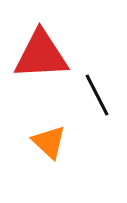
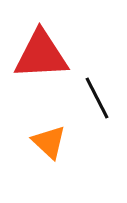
black line: moved 3 px down
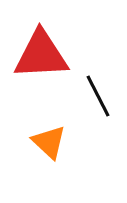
black line: moved 1 px right, 2 px up
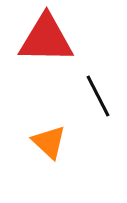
red triangle: moved 5 px right, 16 px up; rotated 4 degrees clockwise
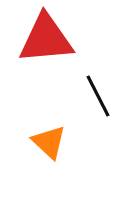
red triangle: rotated 6 degrees counterclockwise
